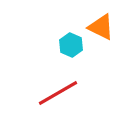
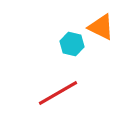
cyan hexagon: moved 1 px right, 1 px up; rotated 10 degrees counterclockwise
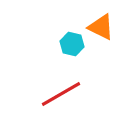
red line: moved 3 px right, 1 px down
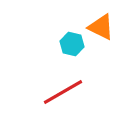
red line: moved 2 px right, 2 px up
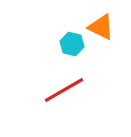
red line: moved 1 px right, 2 px up
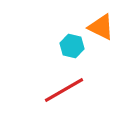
cyan hexagon: moved 2 px down
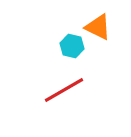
orange triangle: moved 3 px left
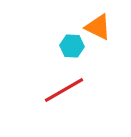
cyan hexagon: rotated 10 degrees counterclockwise
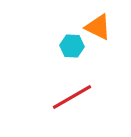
red line: moved 8 px right, 7 px down
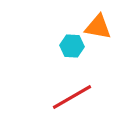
orange triangle: rotated 16 degrees counterclockwise
